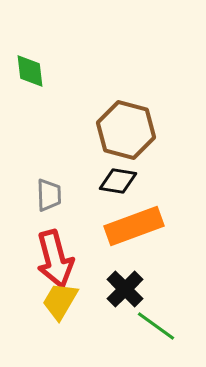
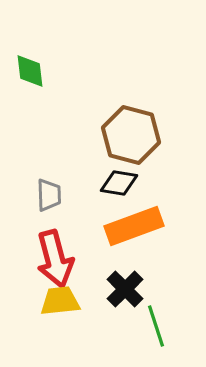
brown hexagon: moved 5 px right, 5 px down
black diamond: moved 1 px right, 2 px down
yellow trapezoid: rotated 54 degrees clockwise
green line: rotated 36 degrees clockwise
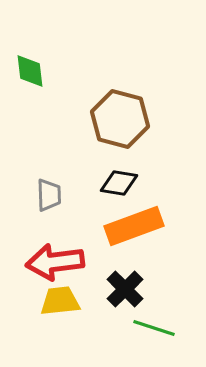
brown hexagon: moved 11 px left, 16 px up
red arrow: moved 3 px down; rotated 98 degrees clockwise
green line: moved 2 px left, 2 px down; rotated 54 degrees counterclockwise
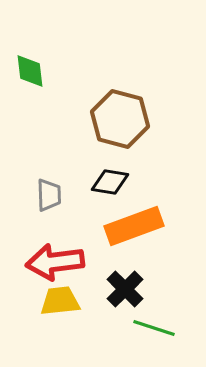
black diamond: moved 9 px left, 1 px up
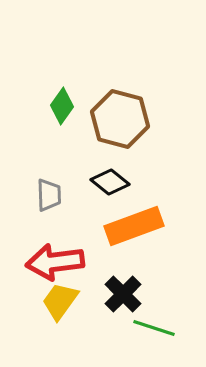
green diamond: moved 32 px right, 35 px down; rotated 42 degrees clockwise
black diamond: rotated 30 degrees clockwise
black cross: moved 2 px left, 5 px down
yellow trapezoid: rotated 48 degrees counterclockwise
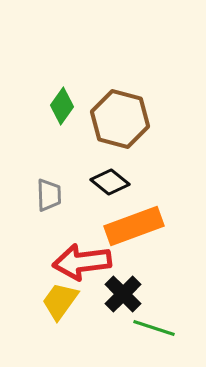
red arrow: moved 27 px right
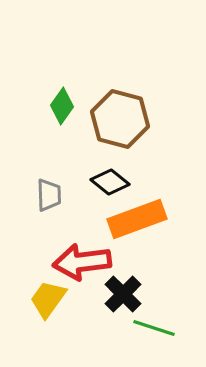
orange rectangle: moved 3 px right, 7 px up
yellow trapezoid: moved 12 px left, 2 px up
